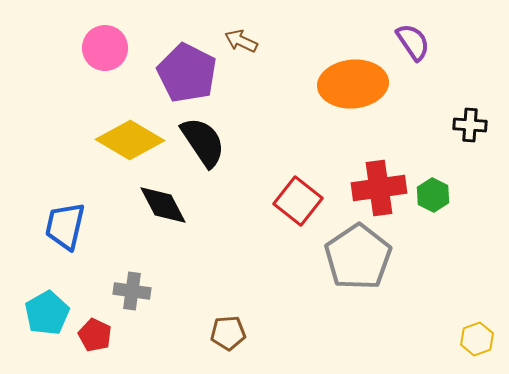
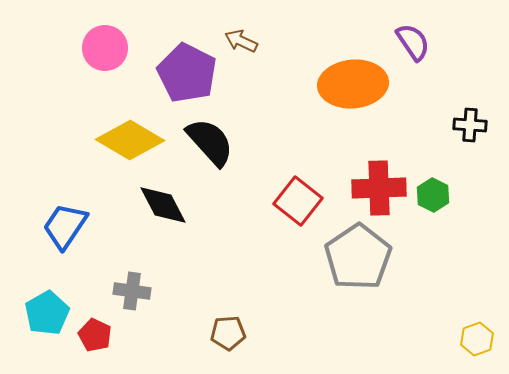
black semicircle: moved 7 px right; rotated 8 degrees counterclockwise
red cross: rotated 6 degrees clockwise
blue trapezoid: rotated 21 degrees clockwise
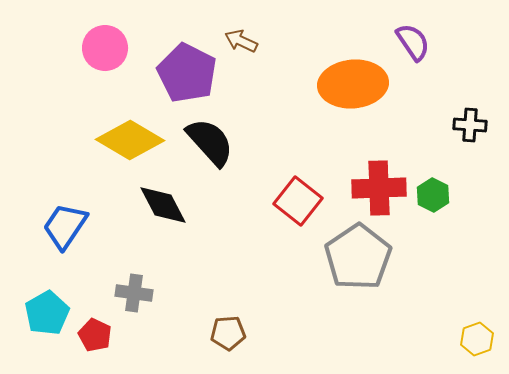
gray cross: moved 2 px right, 2 px down
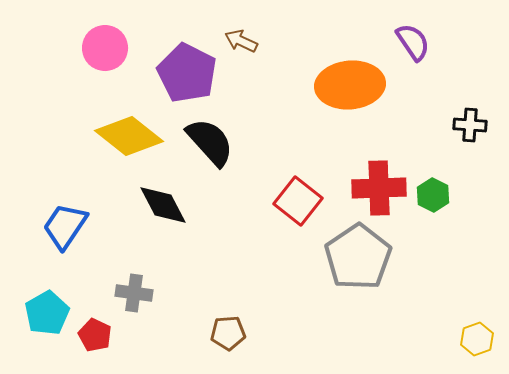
orange ellipse: moved 3 px left, 1 px down
yellow diamond: moved 1 px left, 4 px up; rotated 8 degrees clockwise
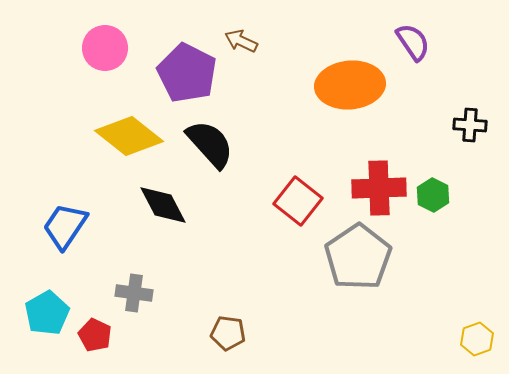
black semicircle: moved 2 px down
brown pentagon: rotated 12 degrees clockwise
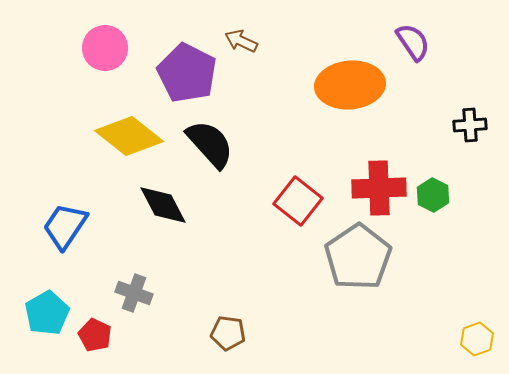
black cross: rotated 8 degrees counterclockwise
gray cross: rotated 12 degrees clockwise
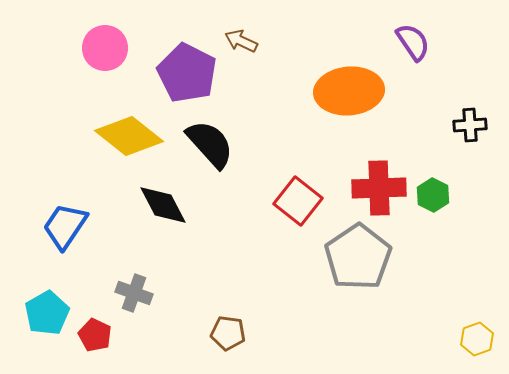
orange ellipse: moved 1 px left, 6 px down
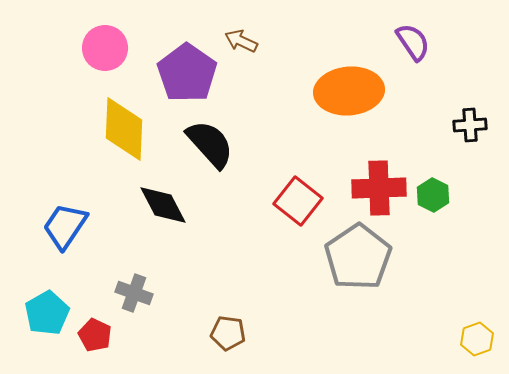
purple pentagon: rotated 8 degrees clockwise
yellow diamond: moved 5 px left, 7 px up; rotated 54 degrees clockwise
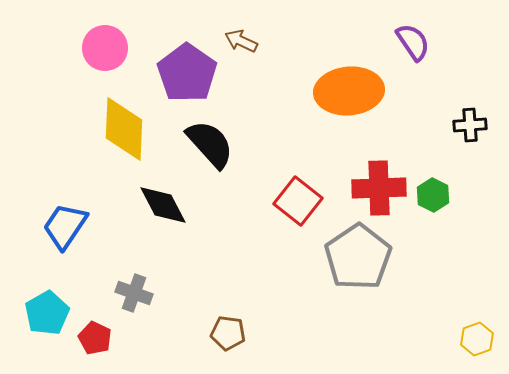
red pentagon: moved 3 px down
